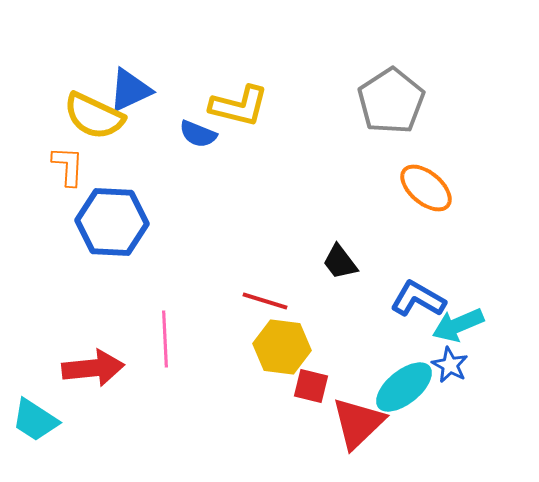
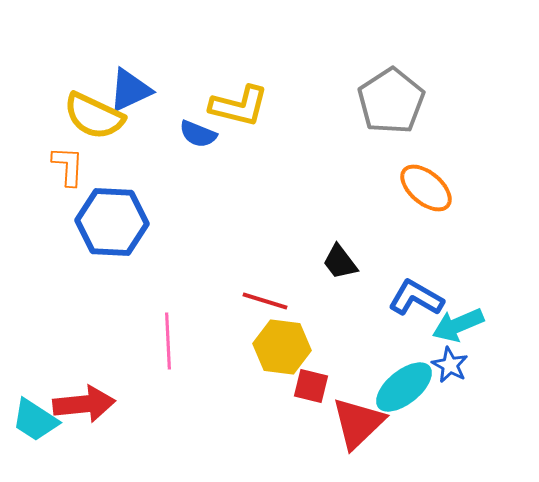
blue L-shape: moved 2 px left, 1 px up
pink line: moved 3 px right, 2 px down
red arrow: moved 9 px left, 36 px down
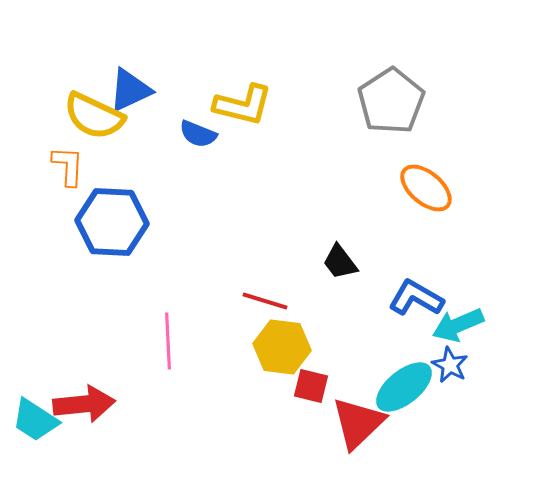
yellow L-shape: moved 4 px right, 1 px up
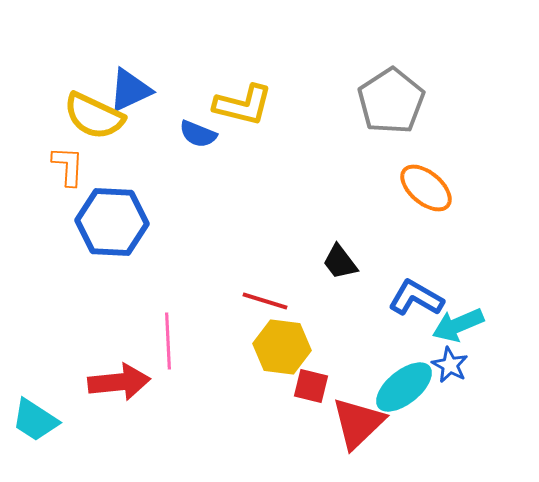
red arrow: moved 35 px right, 22 px up
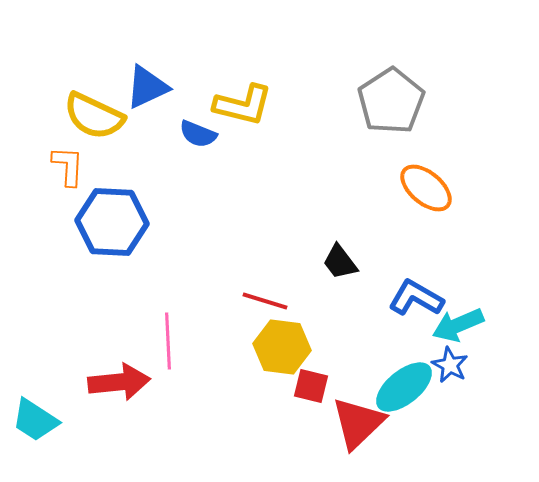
blue triangle: moved 17 px right, 3 px up
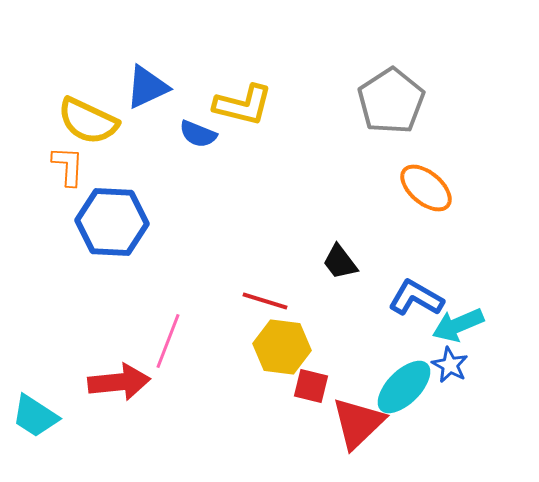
yellow semicircle: moved 6 px left, 5 px down
pink line: rotated 24 degrees clockwise
cyan ellipse: rotated 6 degrees counterclockwise
cyan trapezoid: moved 4 px up
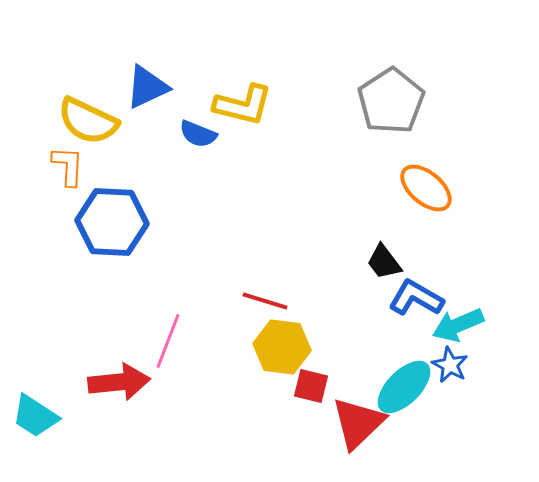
black trapezoid: moved 44 px right
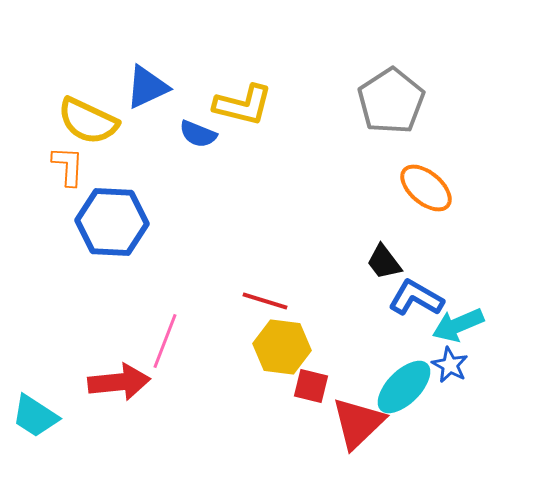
pink line: moved 3 px left
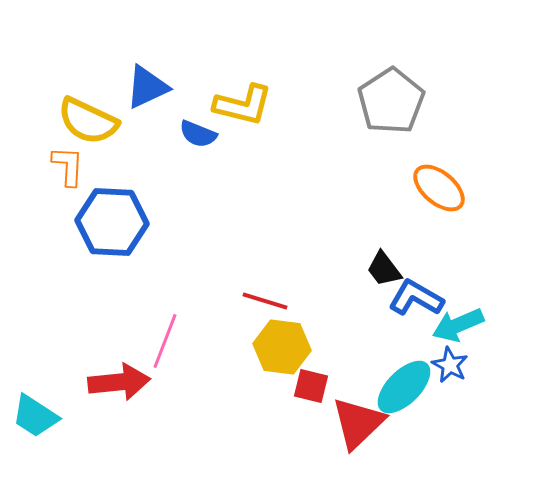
orange ellipse: moved 13 px right
black trapezoid: moved 7 px down
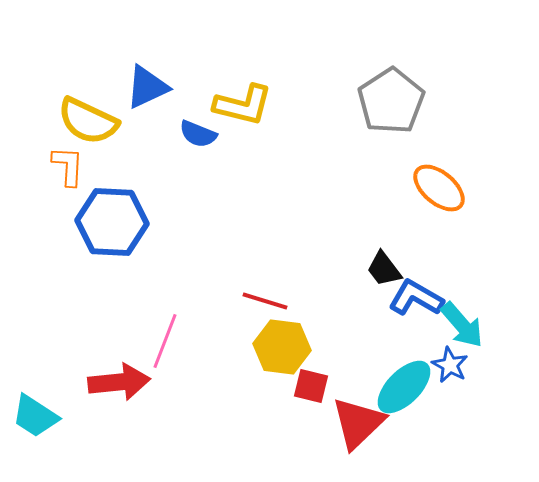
cyan arrow: moved 4 px right; rotated 108 degrees counterclockwise
